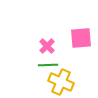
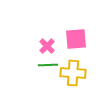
pink square: moved 5 px left, 1 px down
yellow cross: moved 12 px right, 9 px up; rotated 20 degrees counterclockwise
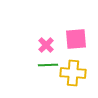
pink cross: moved 1 px left, 1 px up
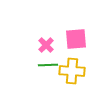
yellow cross: moved 1 px left, 2 px up
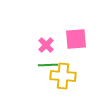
yellow cross: moved 9 px left, 5 px down
